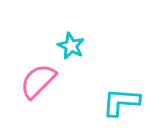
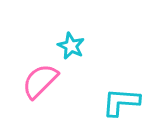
pink semicircle: moved 2 px right
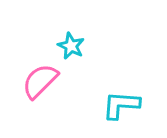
cyan L-shape: moved 3 px down
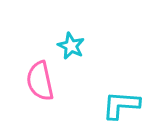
pink semicircle: rotated 57 degrees counterclockwise
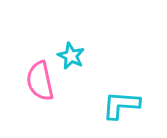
cyan star: moved 10 px down
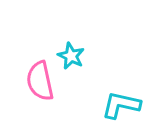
cyan L-shape: rotated 9 degrees clockwise
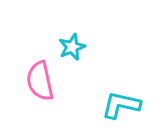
cyan star: moved 1 px right, 9 px up; rotated 24 degrees clockwise
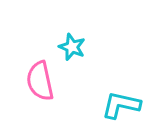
cyan star: rotated 28 degrees counterclockwise
